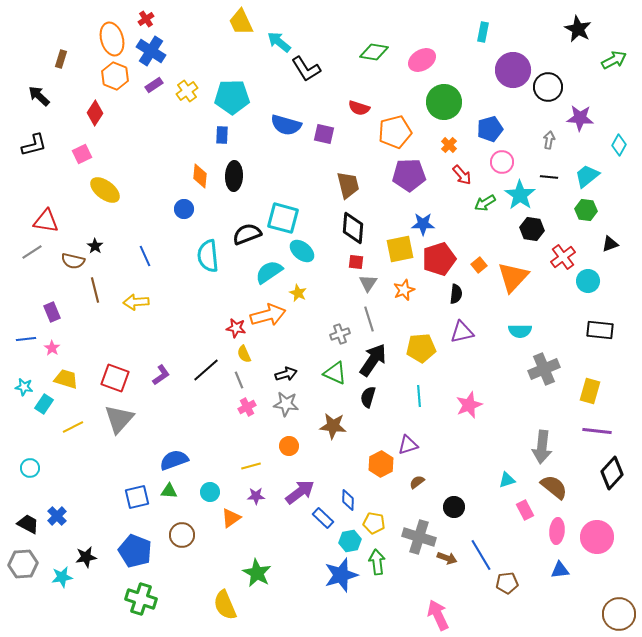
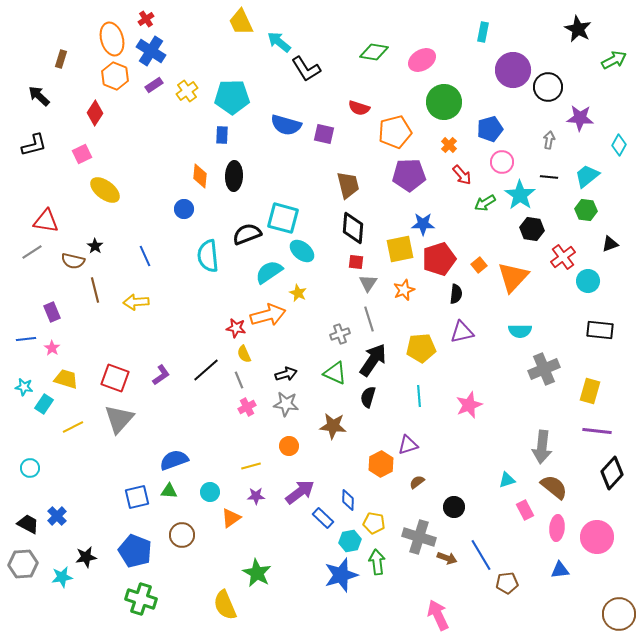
pink ellipse at (557, 531): moved 3 px up
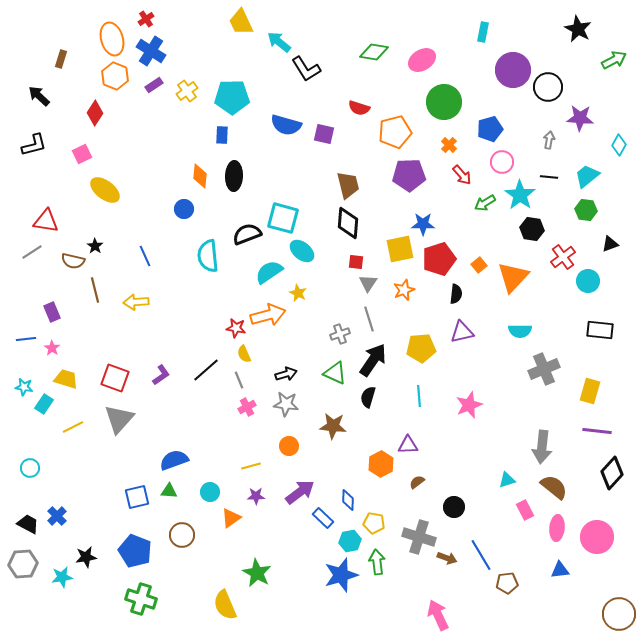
black diamond at (353, 228): moved 5 px left, 5 px up
purple triangle at (408, 445): rotated 15 degrees clockwise
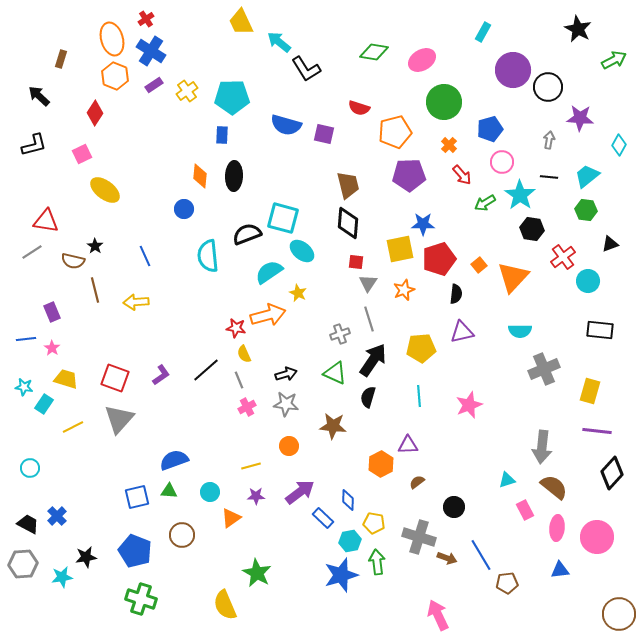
cyan rectangle at (483, 32): rotated 18 degrees clockwise
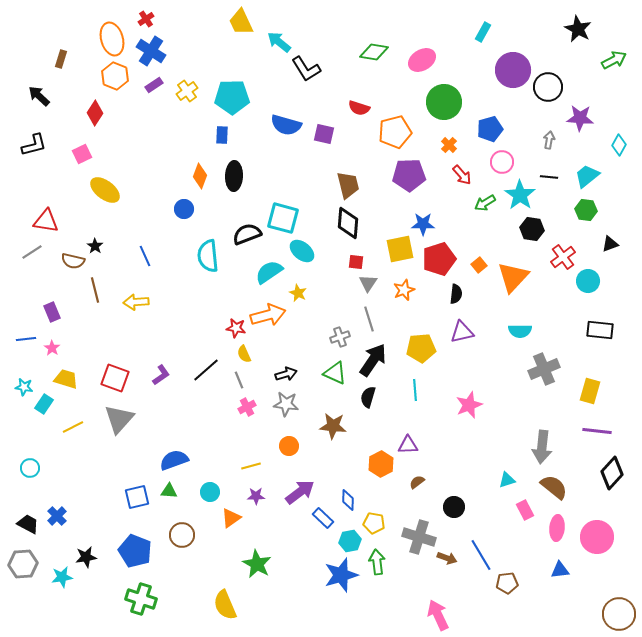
orange diamond at (200, 176): rotated 15 degrees clockwise
gray cross at (340, 334): moved 3 px down
cyan line at (419, 396): moved 4 px left, 6 px up
green star at (257, 573): moved 9 px up
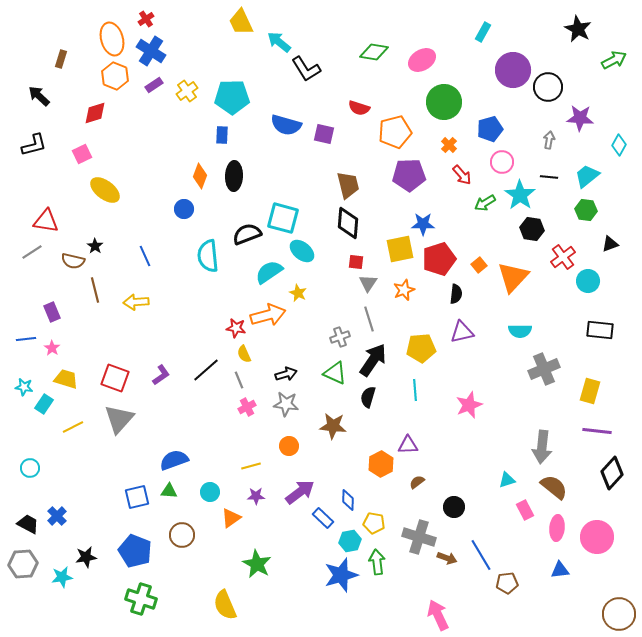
red diamond at (95, 113): rotated 40 degrees clockwise
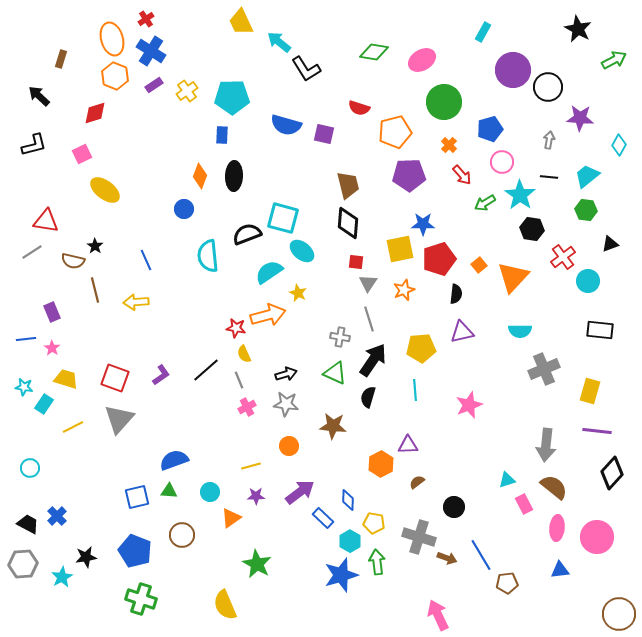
blue line at (145, 256): moved 1 px right, 4 px down
gray cross at (340, 337): rotated 30 degrees clockwise
gray arrow at (542, 447): moved 4 px right, 2 px up
pink rectangle at (525, 510): moved 1 px left, 6 px up
cyan hexagon at (350, 541): rotated 20 degrees counterclockwise
cyan star at (62, 577): rotated 20 degrees counterclockwise
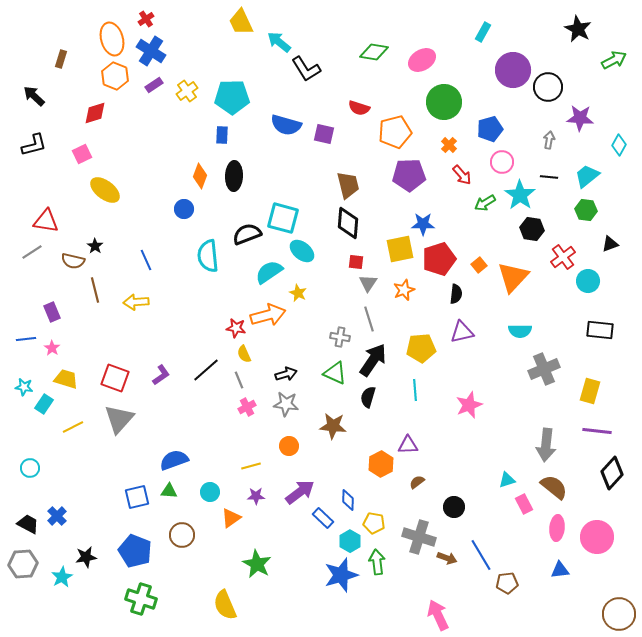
black arrow at (39, 96): moved 5 px left
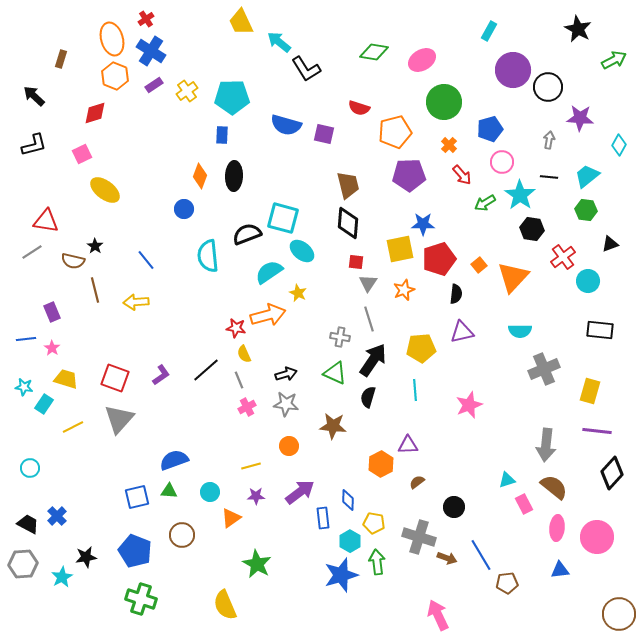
cyan rectangle at (483, 32): moved 6 px right, 1 px up
blue line at (146, 260): rotated 15 degrees counterclockwise
blue rectangle at (323, 518): rotated 40 degrees clockwise
